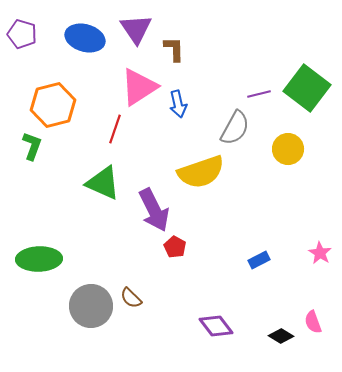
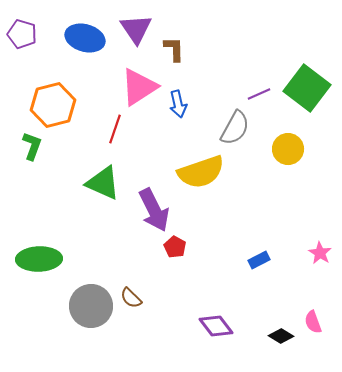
purple line: rotated 10 degrees counterclockwise
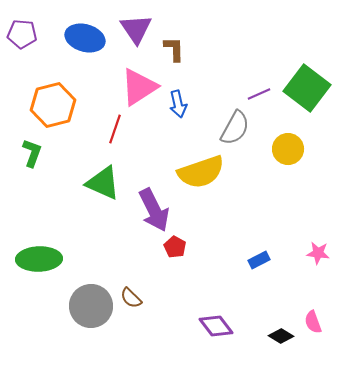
purple pentagon: rotated 12 degrees counterclockwise
green L-shape: moved 7 px down
pink star: moved 2 px left; rotated 25 degrees counterclockwise
